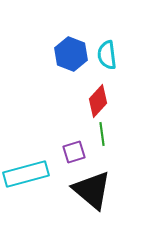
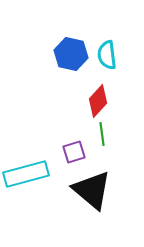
blue hexagon: rotated 8 degrees counterclockwise
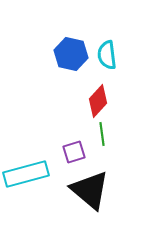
black triangle: moved 2 px left
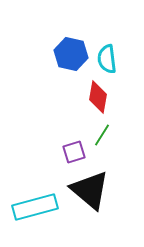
cyan semicircle: moved 4 px down
red diamond: moved 4 px up; rotated 32 degrees counterclockwise
green line: moved 1 px down; rotated 40 degrees clockwise
cyan rectangle: moved 9 px right, 33 px down
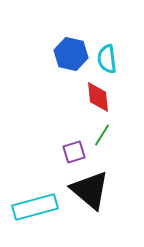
red diamond: rotated 16 degrees counterclockwise
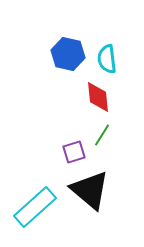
blue hexagon: moved 3 px left
cyan rectangle: rotated 27 degrees counterclockwise
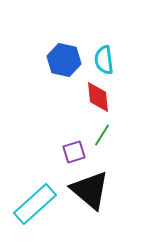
blue hexagon: moved 4 px left, 6 px down
cyan semicircle: moved 3 px left, 1 px down
cyan rectangle: moved 3 px up
